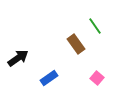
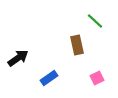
green line: moved 5 px up; rotated 12 degrees counterclockwise
brown rectangle: moved 1 px right, 1 px down; rotated 24 degrees clockwise
pink square: rotated 24 degrees clockwise
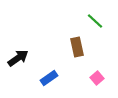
brown rectangle: moved 2 px down
pink square: rotated 16 degrees counterclockwise
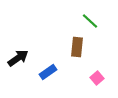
green line: moved 5 px left
brown rectangle: rotated 18 degrees clockwise
blue rectangle: moved 1 px left, 6 px up
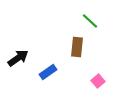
pink square: moved 1 px right, 3 px down
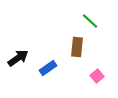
blue rectangle: moved 4 px up
pink square: moved 1 px left, 5 px up
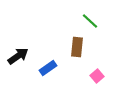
black arrow: moved 2 px up
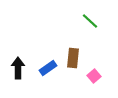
brown rectangle: moved 4 px left, 11 px down
black arrow: moved 12 px down; rotated 55 degrees counterclockwise
pink square: moved 3 px left
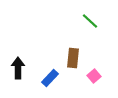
blue rectangle: moved 2 px right, 10 px down; rotated 12 degrees counterclockwise
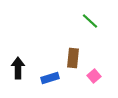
blue rectangle: rotated 30 degrees clockwise
